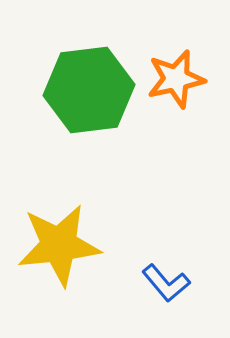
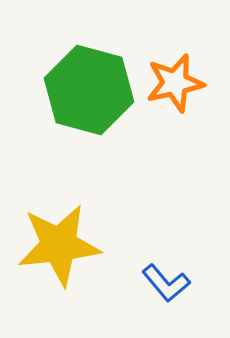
orange star: moved 1 px left, 4 px down
green hexagon: rotated 22 degrees clockwise
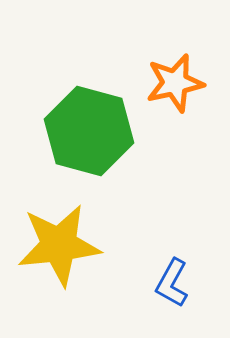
green hexagon: moved 41 px down
blue L-shape: moved 6 px right; rotated 69 degrees clockwise
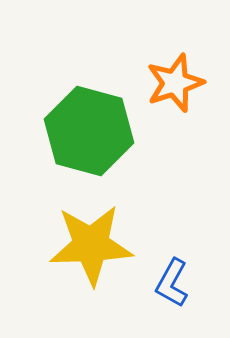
orange star: rotated 6 degrees counterclockwise
yellow star: moved 32 px right; rotated 4 degrees clockwise
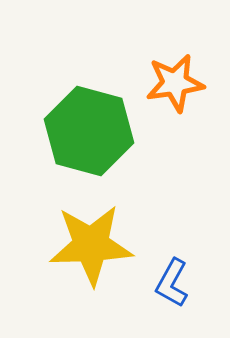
orange star: rotated 10 degrees clockwise
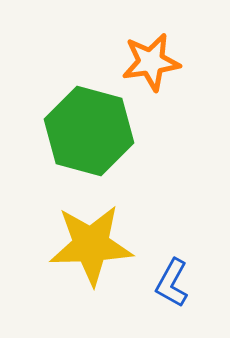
orange star: moved 24 px left, 21 px up
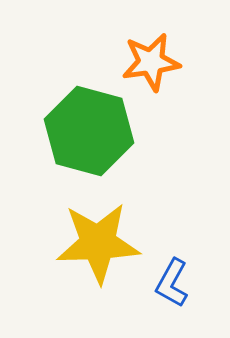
yellow star: moved 7 px right, 2 px up
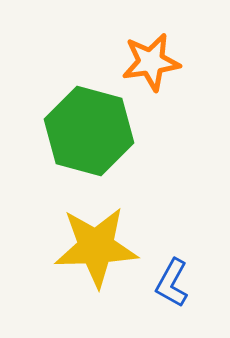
yellow star: moved 2 px left, 4 px down
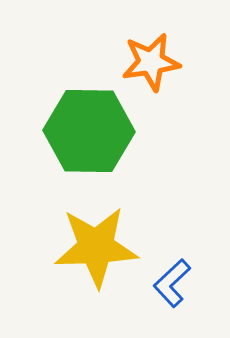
green hexagon: rotated 14 degrees counterclockwise
blue L-shape: rotated 18 degrees clockwise
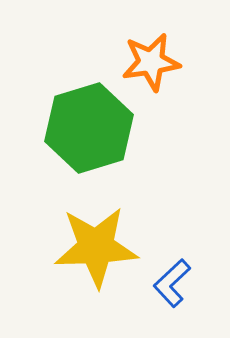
green hexagon: moved 3 px up; rotated 18 degrees counterclockwise
